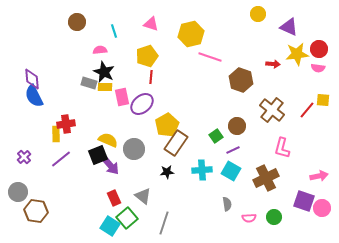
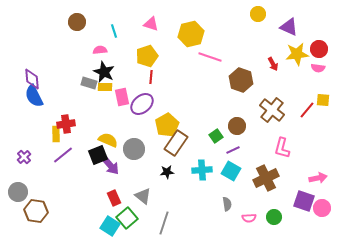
red arrow at (273, 64): rotated 56 degrees clockwise
purple line at (61, 159): moved 2 px right, 4 px up
pink arrow at (319, 176): moved 1 px left, 2 px down
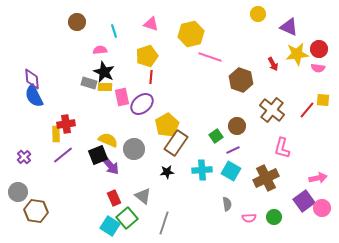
purple square at (304, 201): rotated 35 degrees clockwise
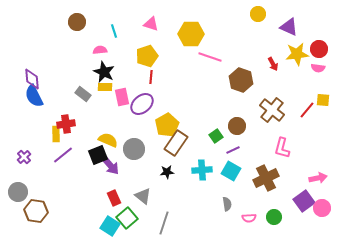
yellow hexagon at (191, 34): rotated 15 degrees clockwise
gray rectangle at (89, 83): moved 6 px left, 11 px down; rotated 21 degrees clockwise
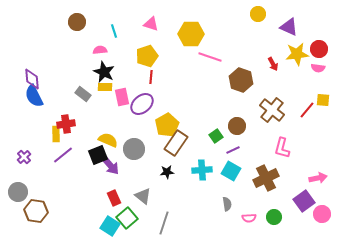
pink circle at (322, 208): moved 6 px down
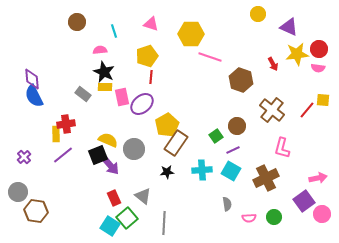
gray line at (164, 223): rotated 15 degrees counterclockwise
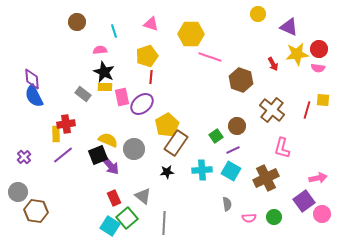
red line at (307, 110): rotated 24 degrees counterclockwise
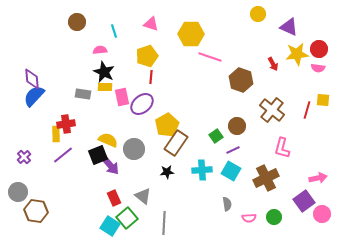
gray rectangle at (83, 94): rotated 28 degrees counterclockwise
blue semicircle at (34, 96): rotated 70 degrees clockwise
